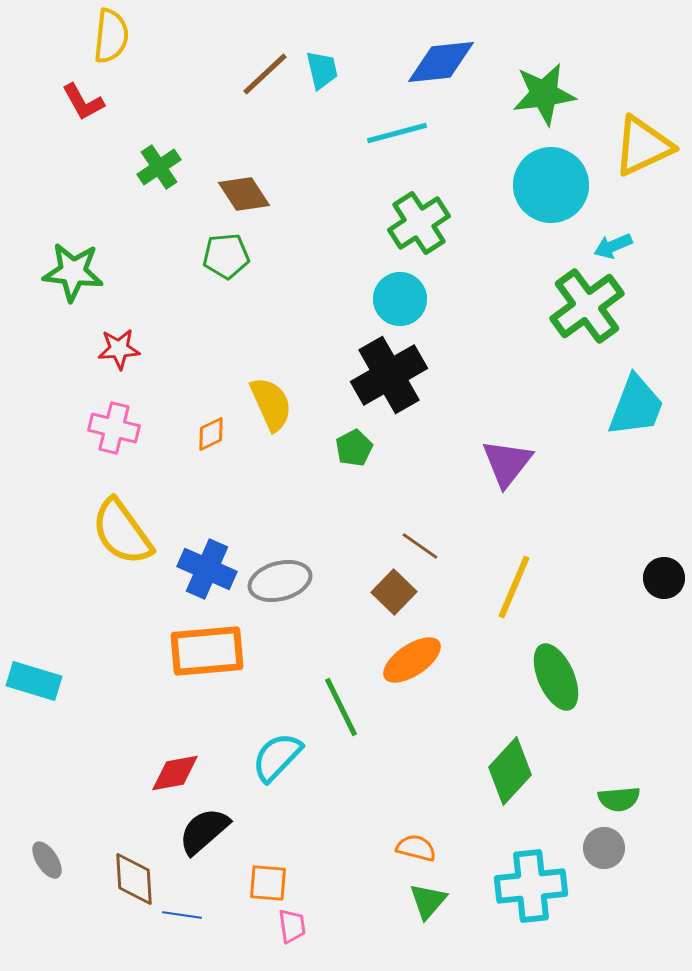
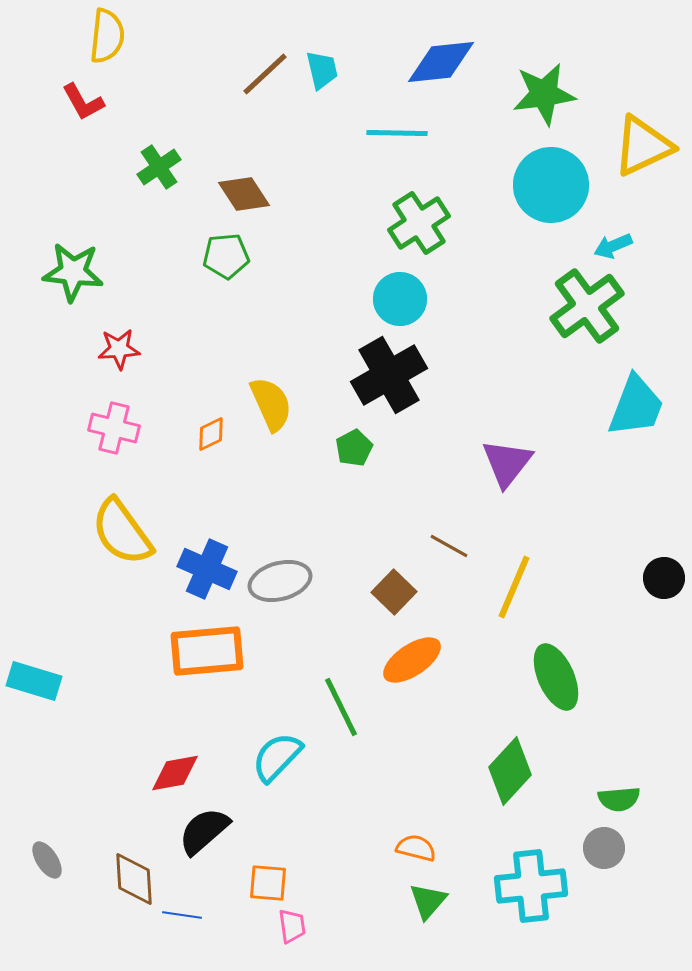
yellow semicircle at (111, 36): moved 4 px left
cyan line at (397, 133): rotated 16 degrees clockwise
brown line at (420, 546): moved 29 px right; rotated 6 degrees counterclockwise
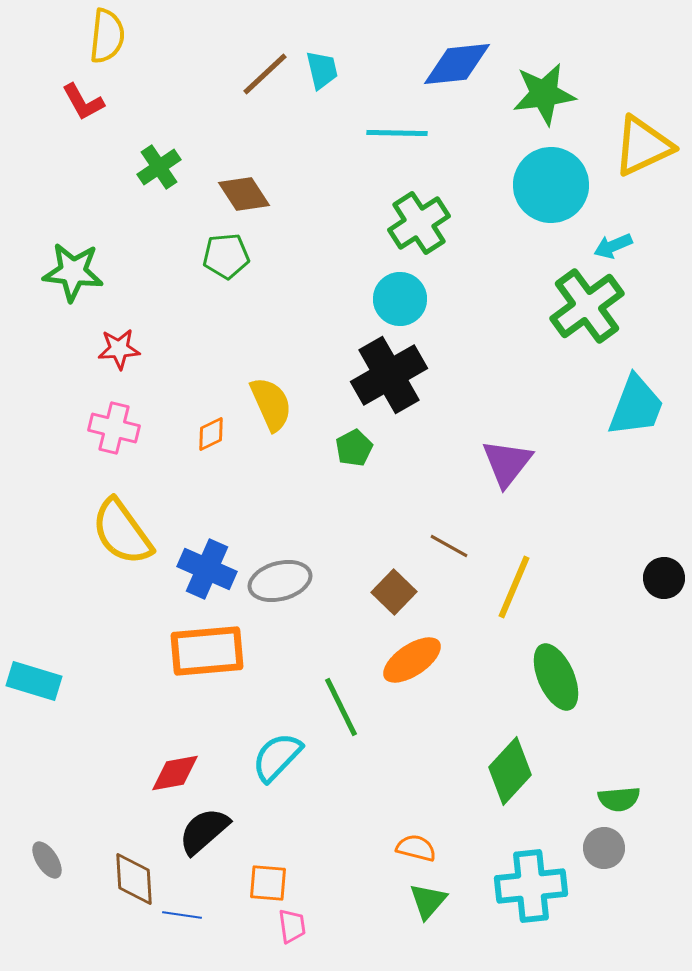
blue diamond at (441, 62): moved 16 px right, 2 px down
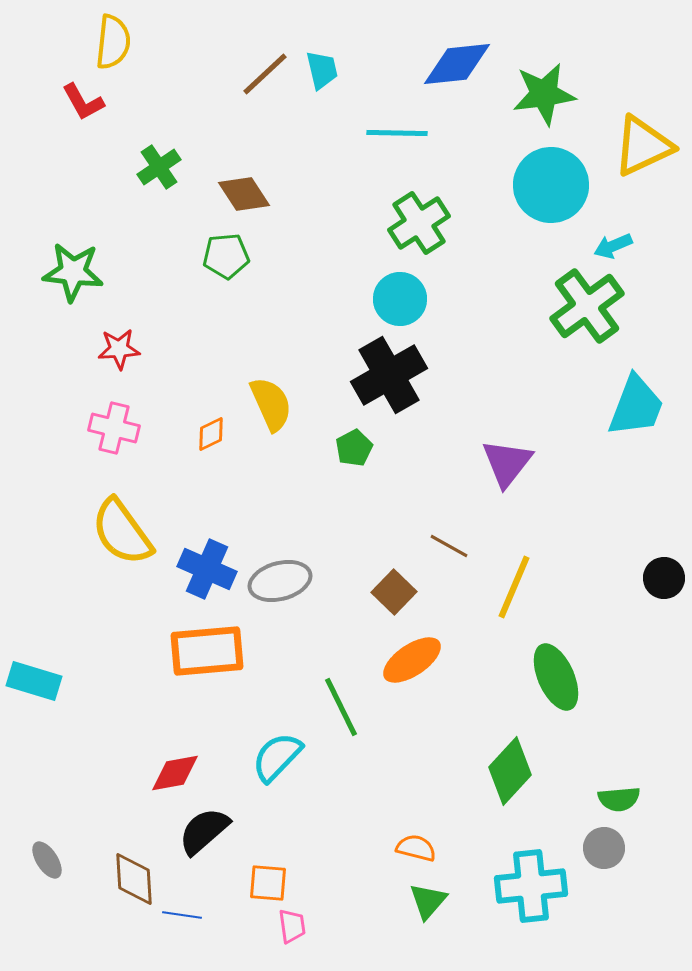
yellow semicircle at (107, 36): moved 6 px right, 6 px down
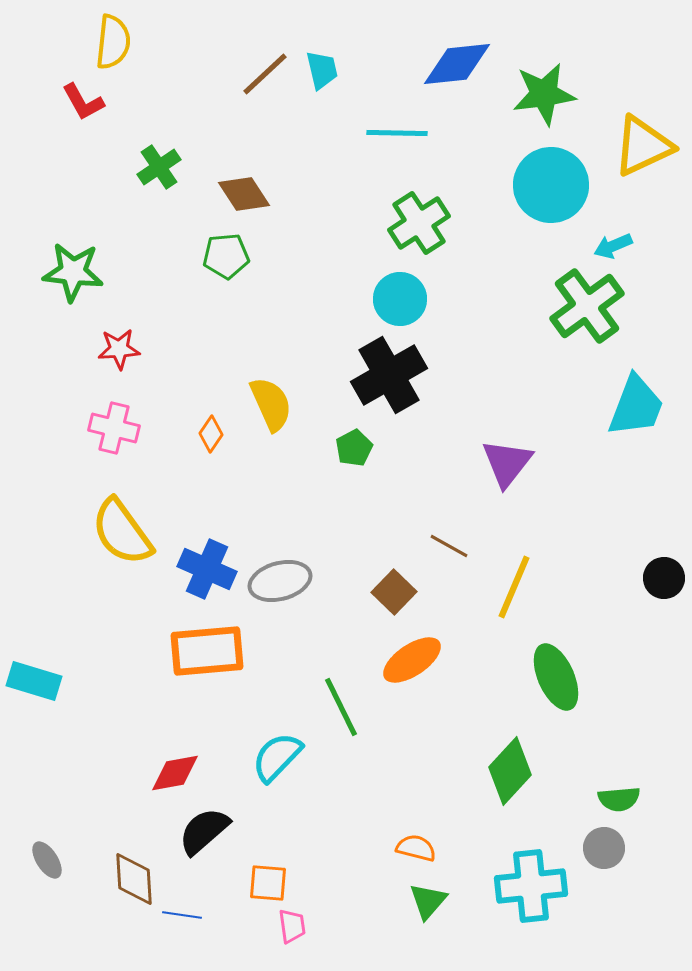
orange diamond at (211, 434): rotated 30 degrees counterclockwise
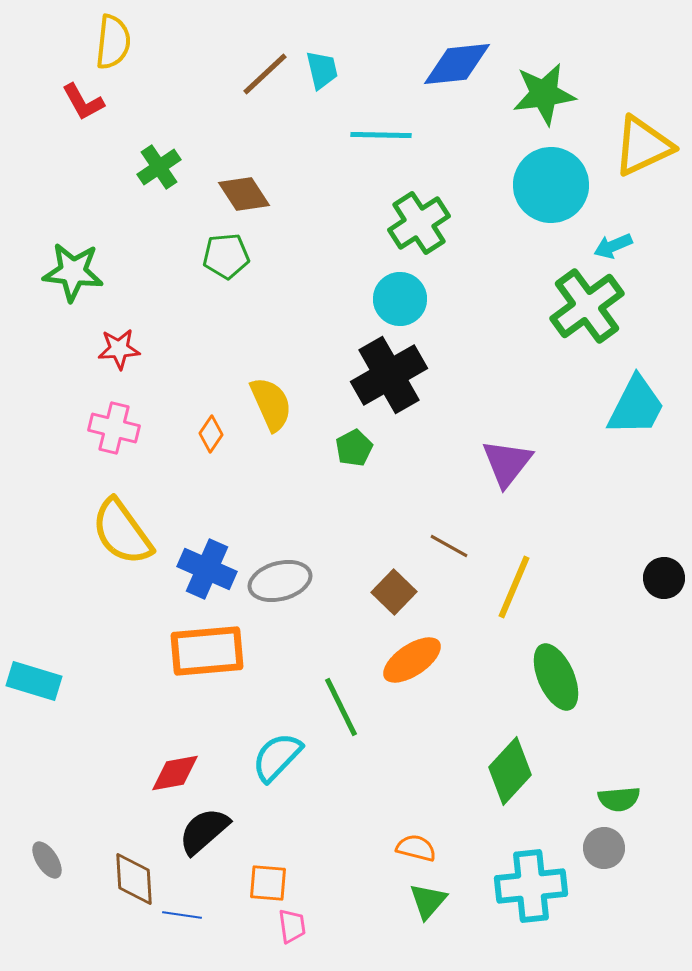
cyan line at (397, 133): moved 16 px left, 2 px down
cyan trapezoid at (636, 406): rotated 6 degrees clockwise
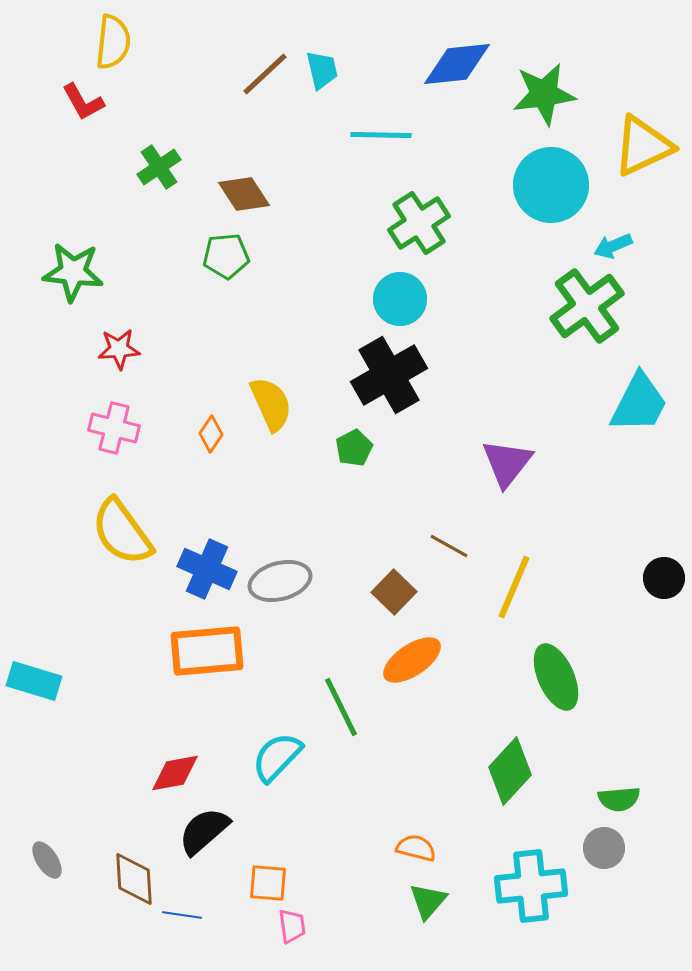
cyan trapezoid at (636, 406): moved 3 px right, 3 px up
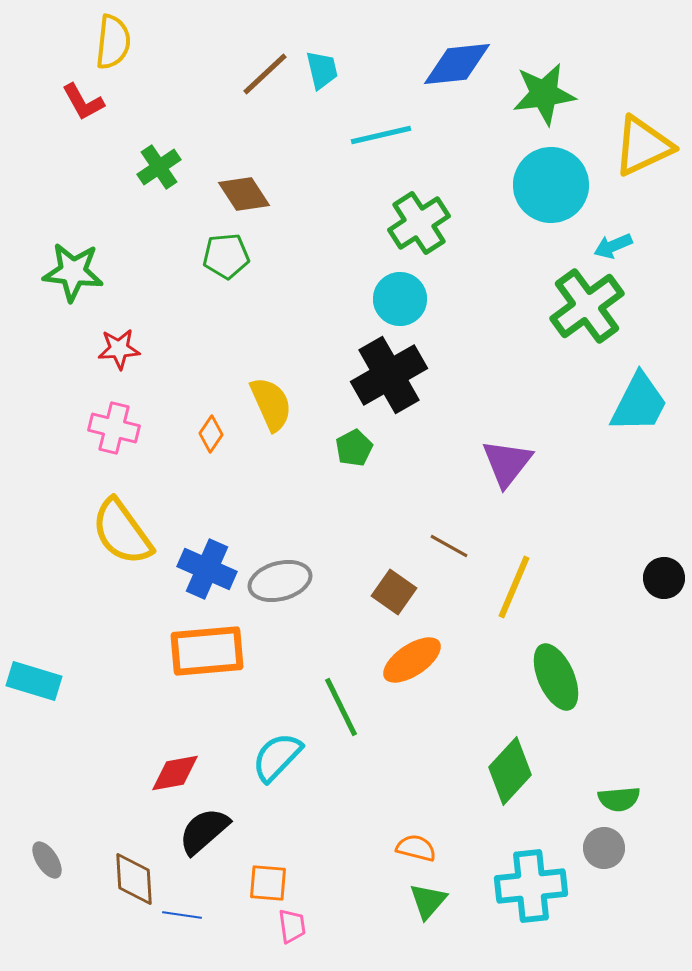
cyan line at (381, 135): rotated 14 degrees counterclockwise
brown square at (394, 592): rotated 9 degrees counterclockwise
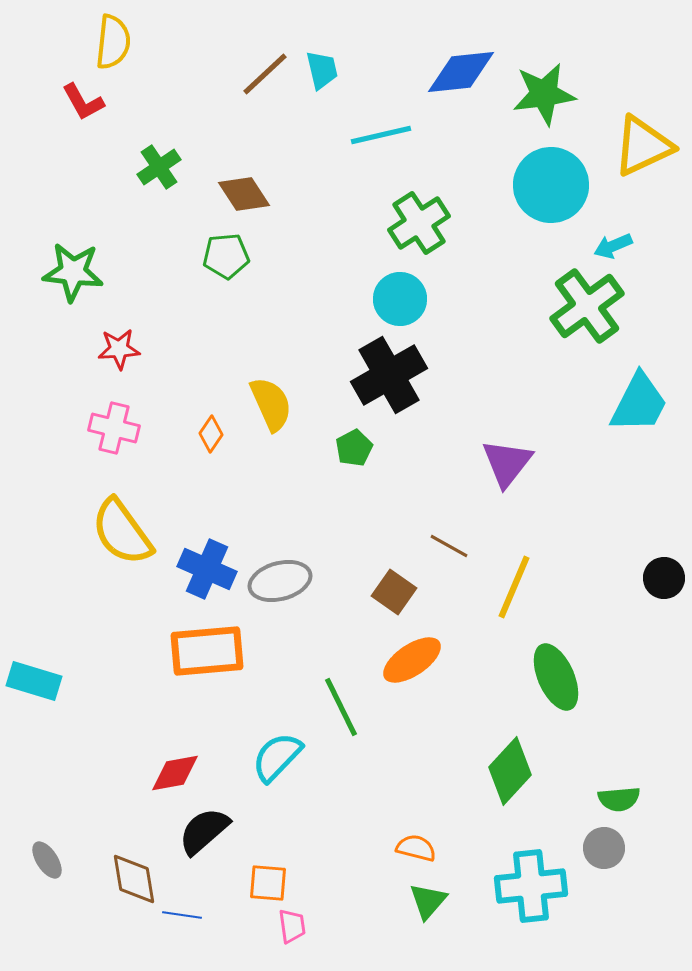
blue diamond at (457, 64): moved 4 px right, 8 px down
brown diamond at (134, 879): rotated 6 degrees counterclockwise
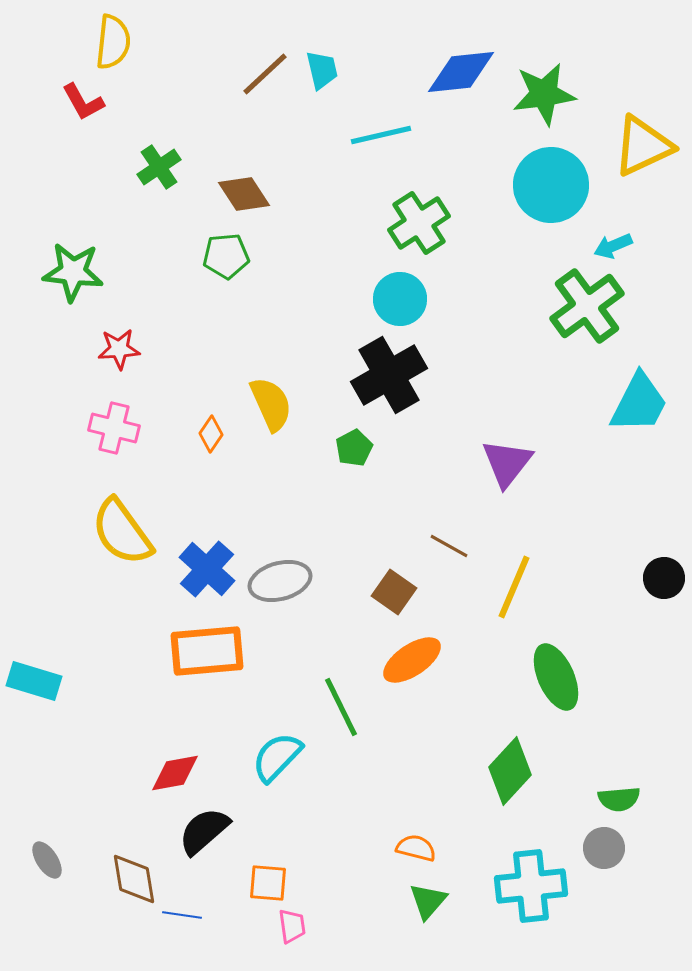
blue cross at (207, 569): rotated 18 degrees clockwise
